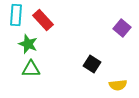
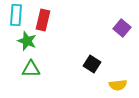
red rectangle: rotated 55 degrees clockwise
green star: moved 1 px left, 3 px up
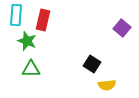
yellow semicircle: moved 11 px left
